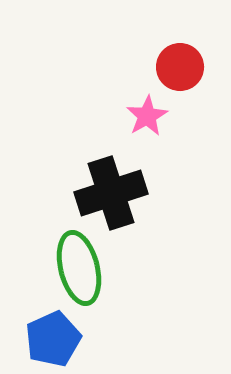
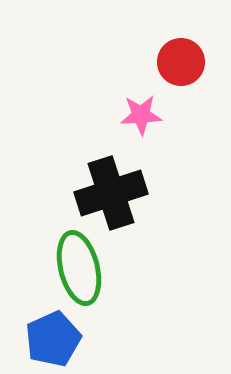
red circle: moved 1 px right, 5 px up
pink star: moved 6 px left, 1 px up; rotated 27 degrees clockwise
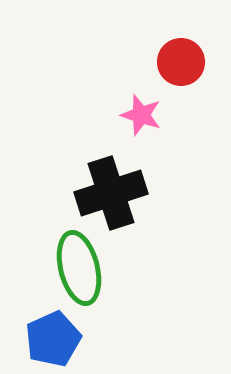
pink star: rotated 21 degrees clockwise
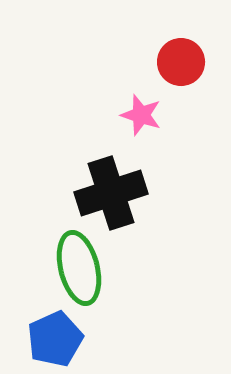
blue pentagon: moved 2 px right
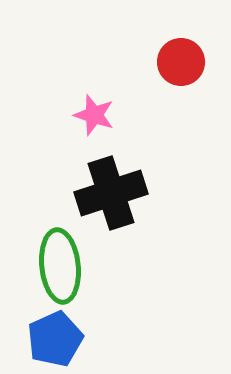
pink star: moved 47 px left
green ellipse: moved 19 px left, 2 px up; rotated 8 degrees clockwise
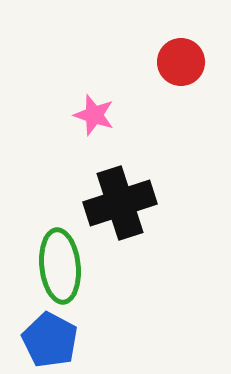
black cross: moved 9 px right, 10 px down
blue pentagon: moved 5 px left, 1 px down; rotated 20 degrees counterclockwise
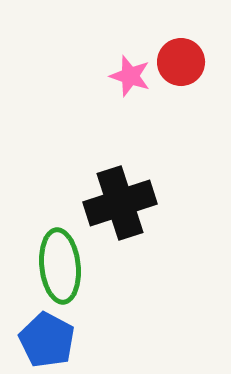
pink star: moved 36 px right, 39 px up
blue pentagon: moved 3 px left
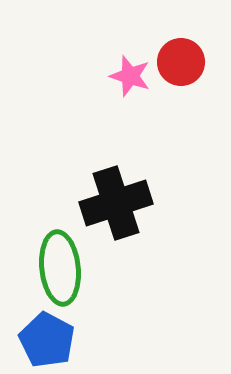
black cross: moved 4 px left
green ellipse: moved 2 px down
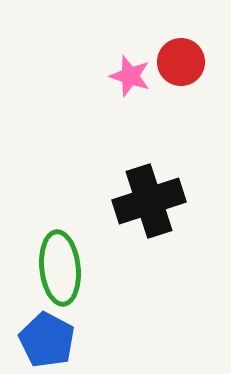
black cross: moved 33 px right, 2 px up
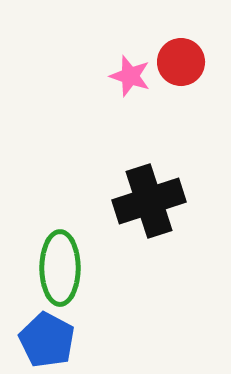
green ellipse: rotated 6 degrees clockwise
